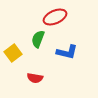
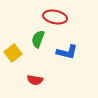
red ellipse: rotated 35 degrees clockwise
red semicircle: moved 2 px down
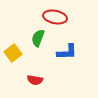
green semicircle: moved 1 px up
blue L-shape: rotated 15 degrees counterclockwise
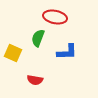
yellow square: rotated 30 degrees counterclockwise
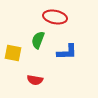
green semicircle: moved 2 px down
yellow square: rotated 12 degrees counterclockwise
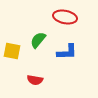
red ellipse: moved 10 px right
green semicircle: rotated 18 degrees clockwise
yellow square: moved 1 px left, 2 px up
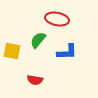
red ellipse: moved 8 px left, 2 px down
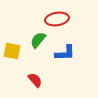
red ellipse: rotated 20 degrees counterclockwise
blue L-shape: moved 2 px left, 1 px down
red semicircle: rotated 140 degrees counterclockwise
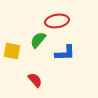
red ellipse: moved 2 px down
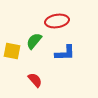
green semicircle: moved 4 px left, 1 px down
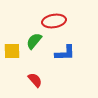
red ellipse: moved 3 px left
yellow square: rotated 12 degrees counterclockwise
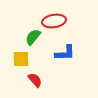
green semicircle: moved 1 px left, 4 px up
yellow square: moved 9 px right, 8 px down
